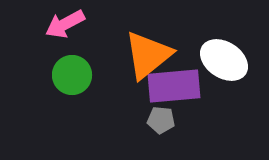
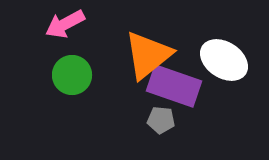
purple rectangle: rotated 24 degrees clockwise
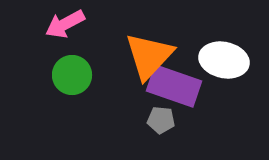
orange triangle: moved 1 px right, 1 px down; rotated 8 degrees counterclockwise
white ellipse: rotated 21 degrees counterclockwise
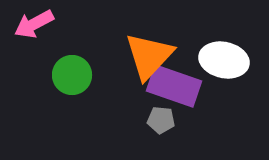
pink arrow: moved 31 px left
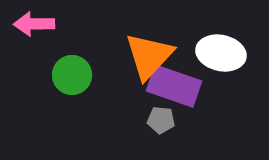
pink arrow: rotated 27 degrees clockwise
white ellipse: moved 3 px left, 7 px up
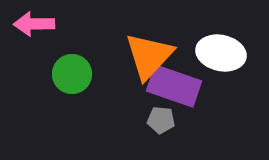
green circle: moved 1 px up
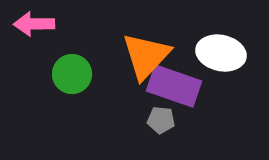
orange triangle: moved 3 px left
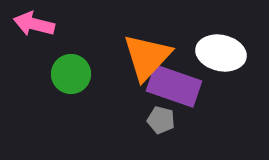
pink arrow: rotated 15 degrees clockwise
orange triangle: moved 1 px right, 1 px down
green circle: moved 1 px left
gray pentagon: rotated 8 degrees clockwise
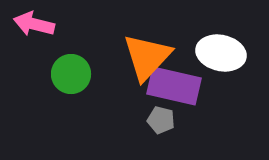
purple rectangle: rotated 6 degrees counterclockwise
